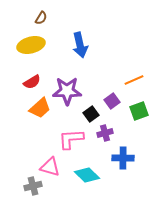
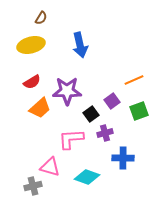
cyan diamond: moved 2 px down; rotated 25 degrees counterclockwise
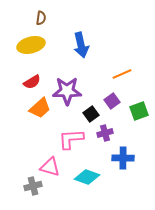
brown semicircle: rotated 24 degrees counterclockwise
blue arrow: moved 1 px right
orange line: moved 12 px left, 6 px up
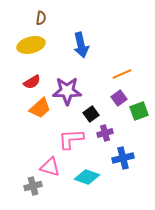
purple square: moved 7 px right, 3 px up
blue cross: rotated 15 degrees counterclockwise
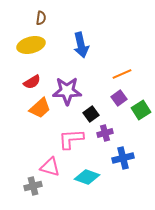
green square: moved 2 px right, 1 px up; rotated 12 degrees counterclockwise
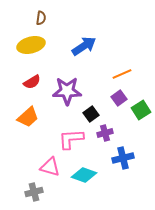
blue arrow: moved 3 px right, 1 px down; rotated 110 degrees counterclockwise
orange trapezoid: moved 12 px left, 9 px down
cyan diamond: moved 3 px left, 2 px up
gray cross: moved 1 px right, 6 px down
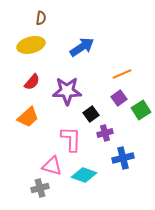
blue arrow: moved 2 px left, 1 px down
red semicircle: rotated 18 degrees counterclockwise
pink L-shape: rotated 96 degrees clockwise
pink triangle: moved 2 px right, 1 px up
gray cross: moved 6 px right, 4 px up
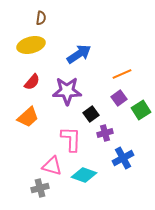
blue arrow: moved 3 px left, 7 px down
blue cross: rotated 15 degrees counterclockwise
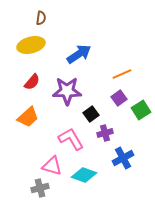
pink L-shape: rotated 32 degrees counterclockwise
